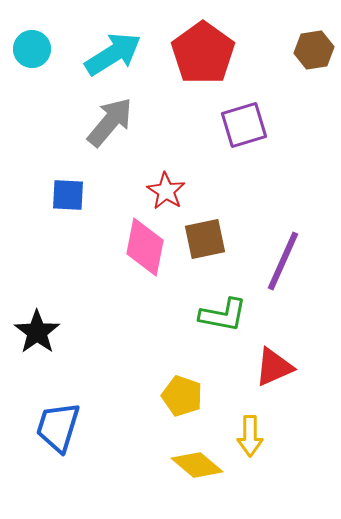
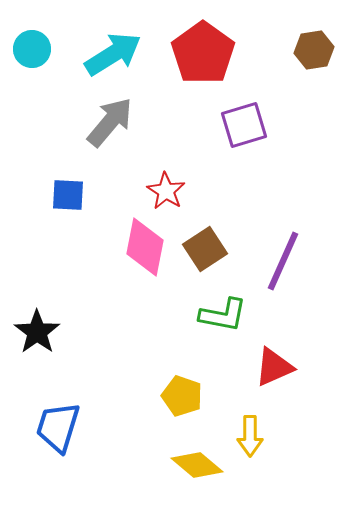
brown square: moved 10 px down; rotated 21 degrees counterclockwise
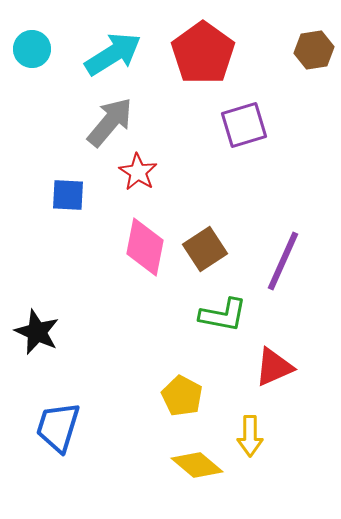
red star: moved 28 px left, 19 px up
black star: rotated 12 degrees counterclockwise
yellow pentagon: rotated 9 degrees clockwise
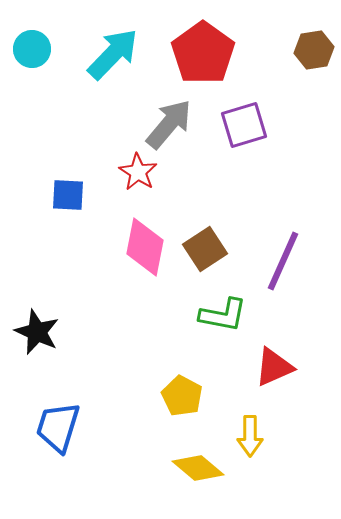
cyan arrow: rotated 14 degrees counterclockwise
gray arrow: moved 59 px right, 2 px down
yellow diamond: moved 1 px right, 3 px down
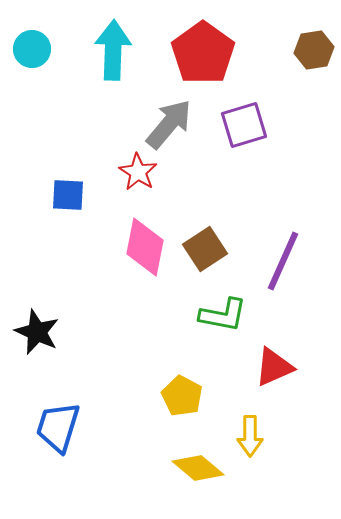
cyan arrow: moved 4 px up; rotated 42 degrees counterclockwise
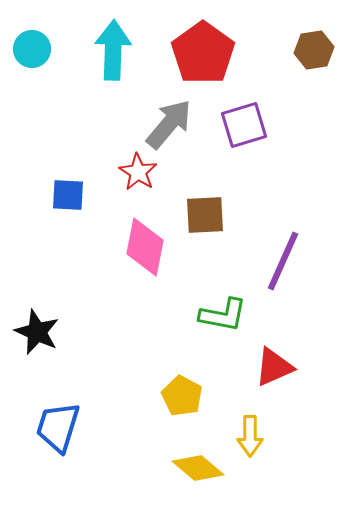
brown square: moved 34 px up; rotated 30 degrees clockwise
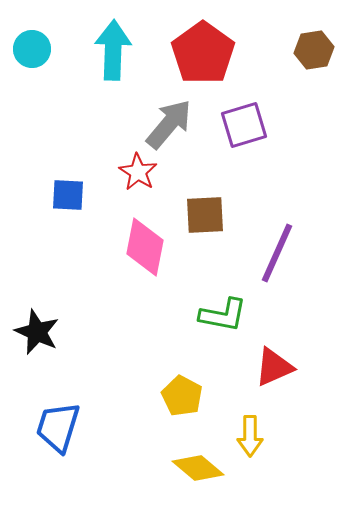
purple line: moved 6 px left, 8 px up
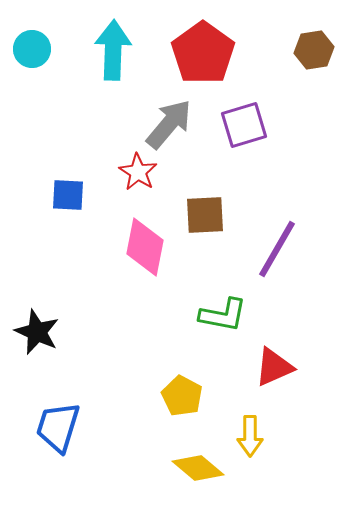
purple line: moved 4 px up; rotated 6 degrees clockwise
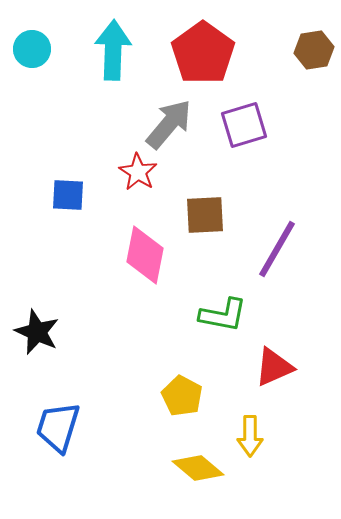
pink diamond: moved 8 px down
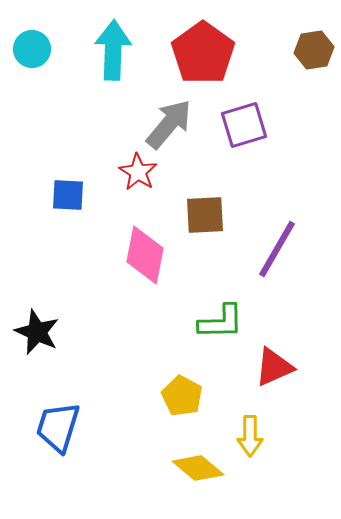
green L-shape: moved 2 px left, 7 px down; rotated 12 degrees counterclockwise
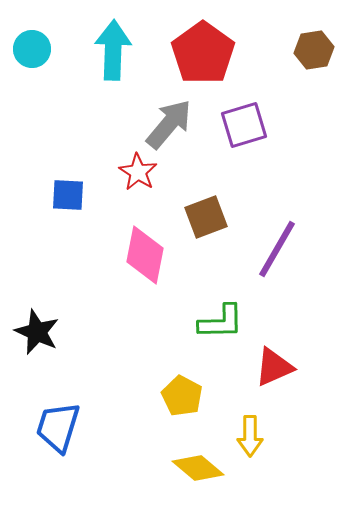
brown square: moved 1 px right, 2 px down; rotated 18 degrees counterclockwise
